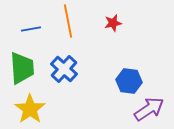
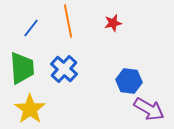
blue line: moved 1 px up; rotated 42 degrees counterclockwise
purple arrow: rotated 64 degrees clockwise
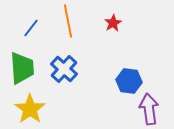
red star: rotated 18 degrees counterclockwise
purple arrow: rotated 128 degrees counterclockwise
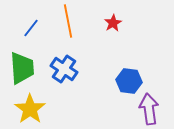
blue cross: rotated 8 degrees counterclockwise
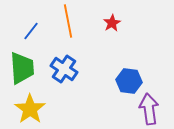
red star: moved 1 px left
blue line: moved 3 px down
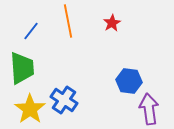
blue cross: moved 31 px down
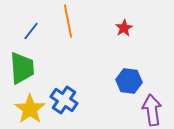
red star: moved 12 px right, 5 px down
purple arrow: moved 3 px right, 1 px down
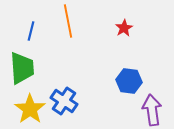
blue line: rotated 24 degrees counterclockwise
blue cross: moved 1 px down
